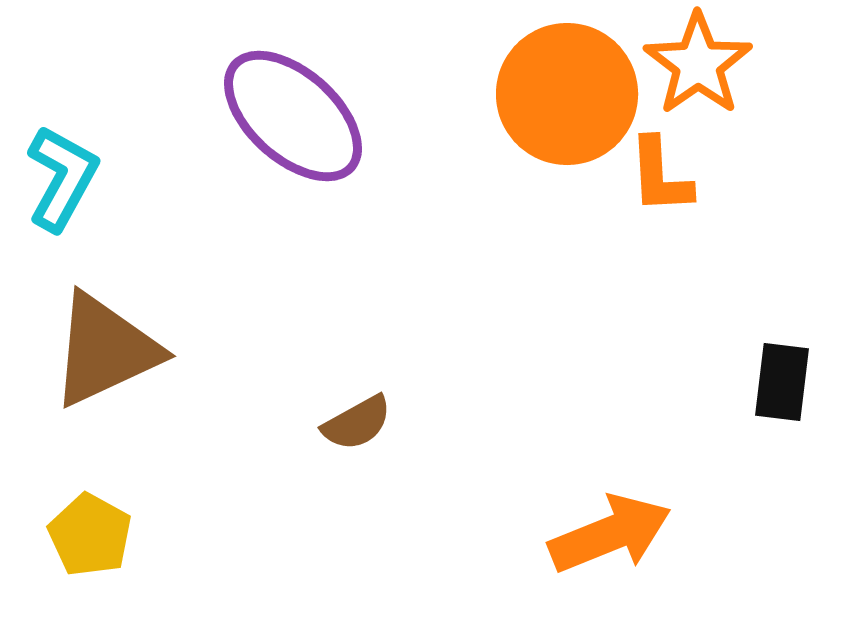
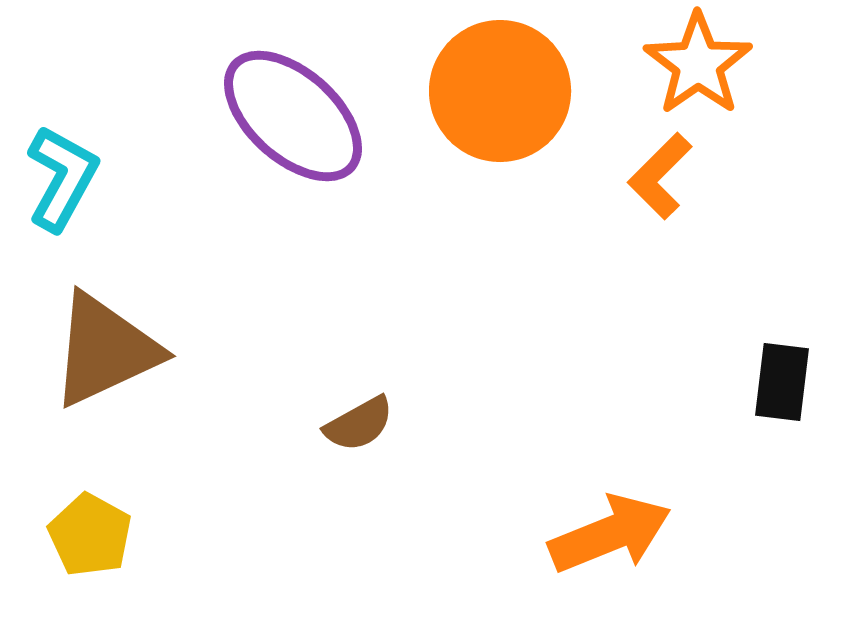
orange circle: moved 67 px left, 3 px up
orange L-shape: rotated 48 degrees clockwise
brown semicircle: moved 2 px right, 1 px down
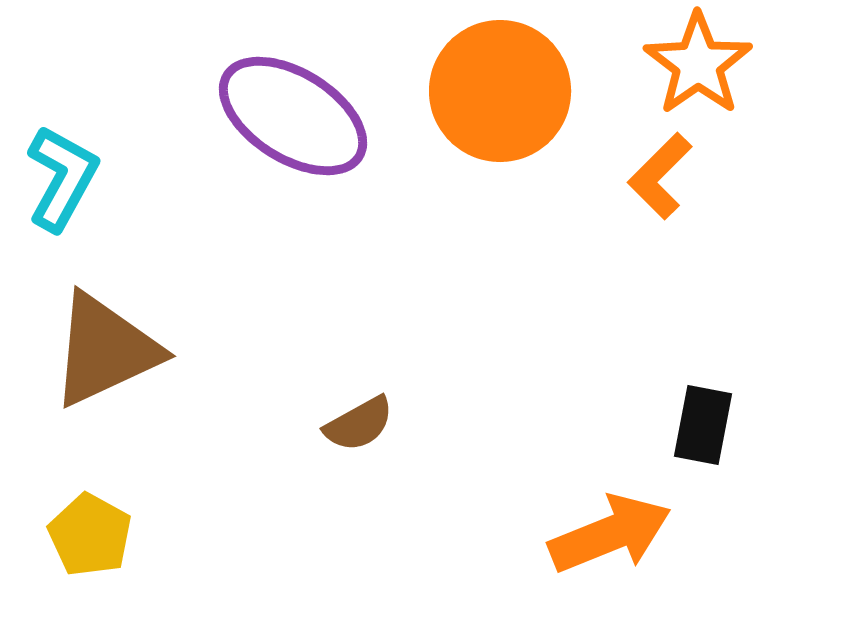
purple ellipse: rotated 10 degrees counterclockwise
black rectangle: moved 79 px left, 43 px down; rotated 4 degrees clockwise
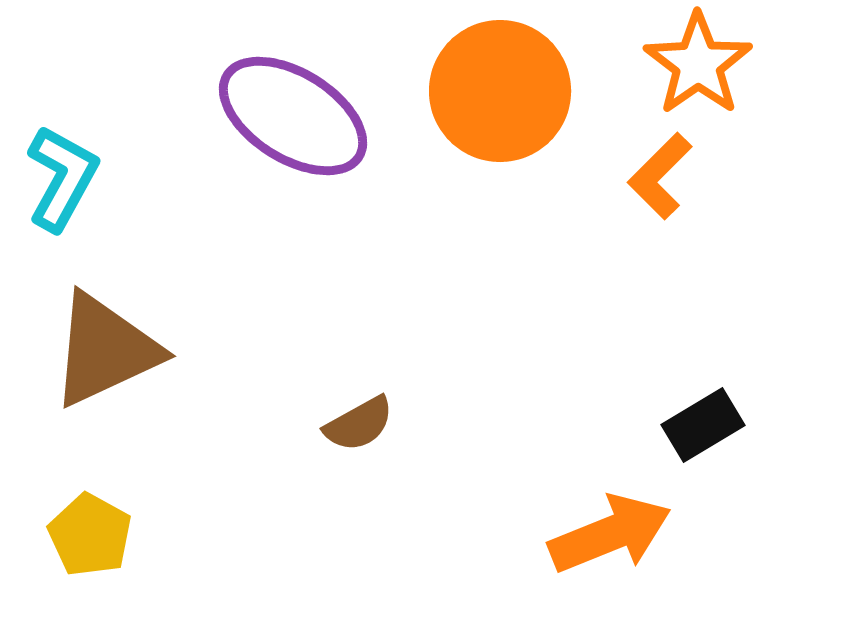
black rectangle: rotated 48 degrees clockwise
